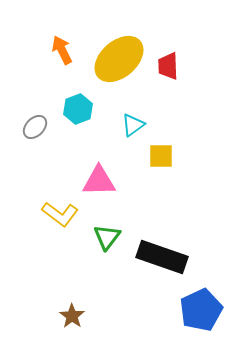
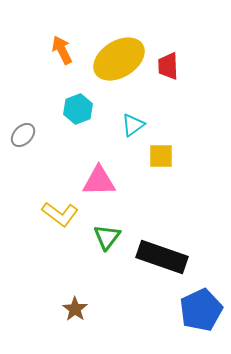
yellow ellipse: rotated 9 degrees clockwise
gray ellipse: moved 12 px left, 8 px down
brown star: moved 3 px right, 7 px up
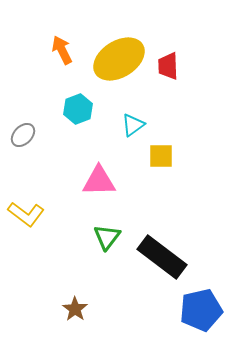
yellow L-shape: moved 34 px left
black rectangle: rotated 18 degrees clockwise
blue pentagon: rotated 12 degrees clockwise
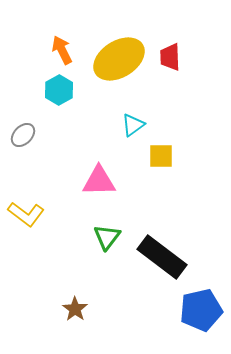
red trapezoid: moved 2 px right, 9 px up
cyan hexagon: moved 19 px left, 19 px up; rotated 8 degrees counterclockwise
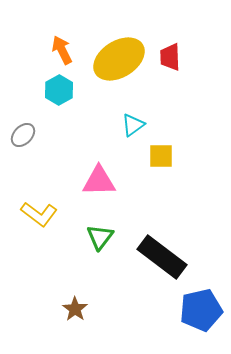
yellow L-shape: moved 13 px right
green triangle: moved 7 px left
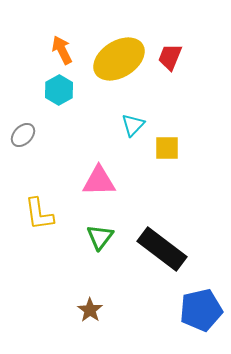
red trapezoid: rotated 24 degrees clockwise
cyan triangle: rotated 10 degrees counterclockwise
yellow square: moved 6 px right, 8 px up
yellow L-shape: rotated 45 degrees clockwise
black rectangle: moved 8 px up
brown star: moved 15 px right, 1 px down
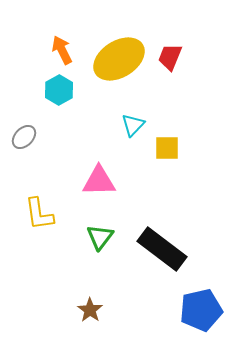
gray ellipse: moved 1 px right, 2 px down
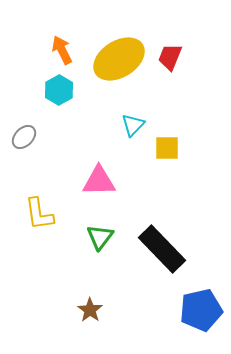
black rectangle: rotated 9 degrees clockwise
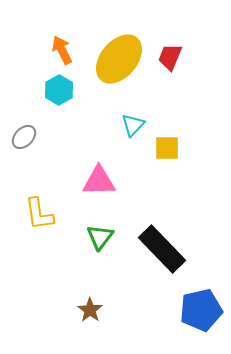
yellow ellipse: rotated 18 degrees counterclockwise
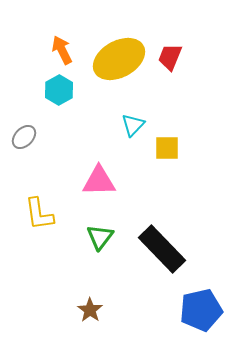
yellow ellipse: rotated 21 degrees clockwise
